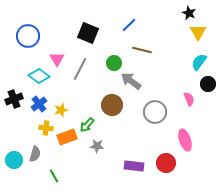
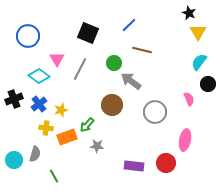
pink ellipse: rotated 30 degrees clockwise
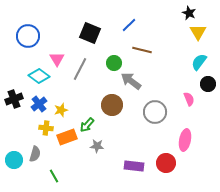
black square: moved 2 px right
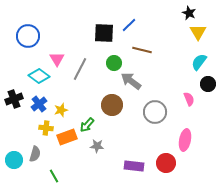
black square: moved 14 px right; rotated 20 degrees counterclockwise
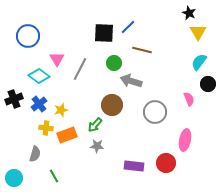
blue line: moved 1 px left, 2 px down
gray arrow: rotated 20 degrees counterclockwise
green arrow: moved 8 px right
orange rectangle: moved 2 px up
cyan circle: moved 18 px down
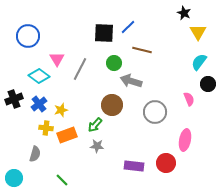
black star: moved 5 px left
green line: moved 8 px right, 4 px down; rotated 16 degrees counterclockwise
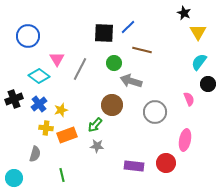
green line: moved 5 px up; rotated 32 degrees clockwise
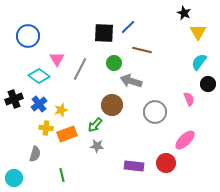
orange rectangle: moved 1 px up
pink ellipse: rotated 35 degrees clockwise
